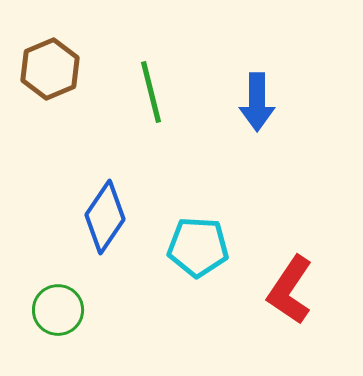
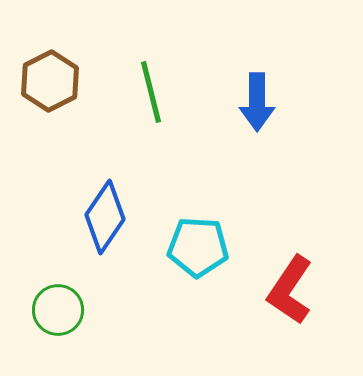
brown hexagon: moved 12 px down; rotated 4 degrees counterclockwise
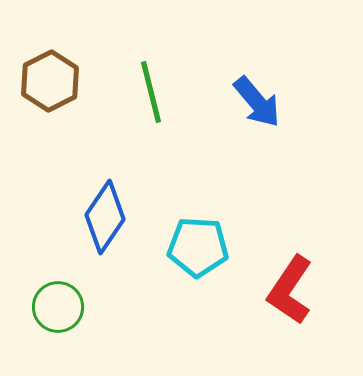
blue arrow: rotated 40 degrees counterclockwise
green circle: moved 3 px up
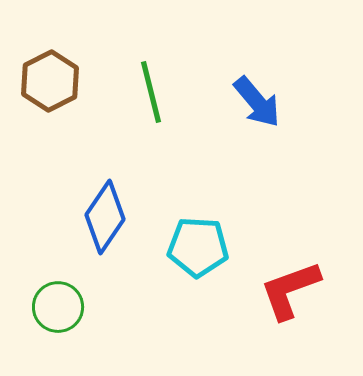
red L-shape: rotated 36 degrees clockwise
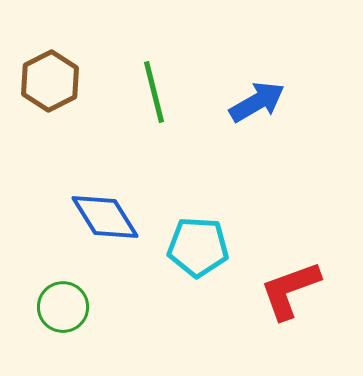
green line: moved 3 px right
blue arrow: rotated 80 degrees counterclockwise
blue diamond: rotated 66 degrees counterclockwise
green circle: moved 5 px right
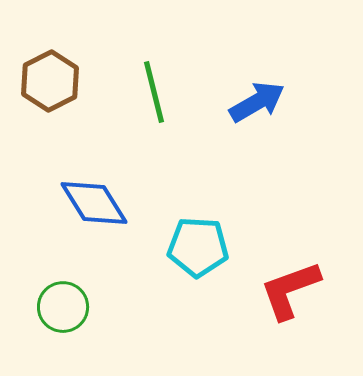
blue diamond: moved 11 px left, 14 px up
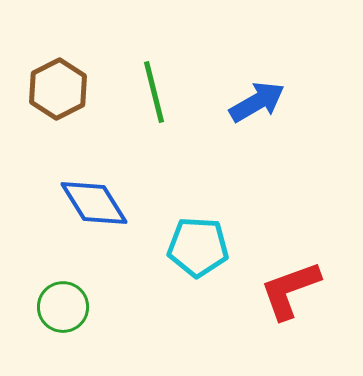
brown hexagon: moved 8 px right, 8 px down
